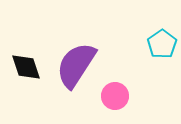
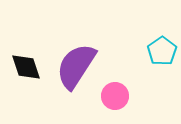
cyan pentagon: moved 7 px down
purple semicircle: moved 1 px down
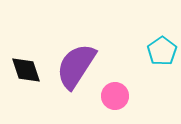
black diamond: moved 3 px down
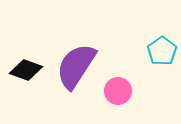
black diamond: rotated 52 degrees counterclockwise
pink circle: moved 3 px right, 5 px up
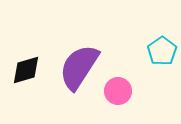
purple semicircle: moved 3 px right, 1 px down
black diamond: rotated 36 degrees counterclockwise
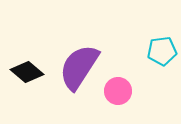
cyan pentagon: rotated 28 degrees clockwise
black diamond: moved 1 px right, 2 px down; rotated 56 degrees clockwise
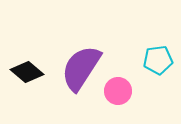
cyan pentagon: moved 4 px left, 9 px down
purple semicircle: moved 2 px right, 1 px down
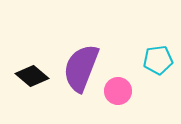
purple semicircle: rotated 12 degrees counterclockwise
black diamond: moved 5 px right, 4 px down
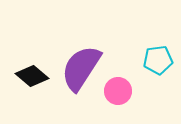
purple semicircle: rotated 12 degrees clockwise
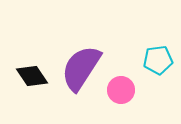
black diamond: rotated 16 degrees clockwise
pink circle: moved 3 px right, 1 px up
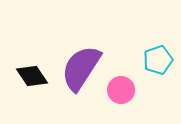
cyan pentagon: rotated 12 degrees counterclockwise
